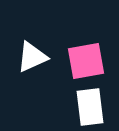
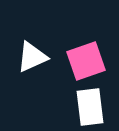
pink square: rotated 9 degrees counterclockwise
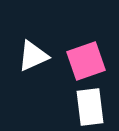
white triangle: moved 1 px right, 1 px up
